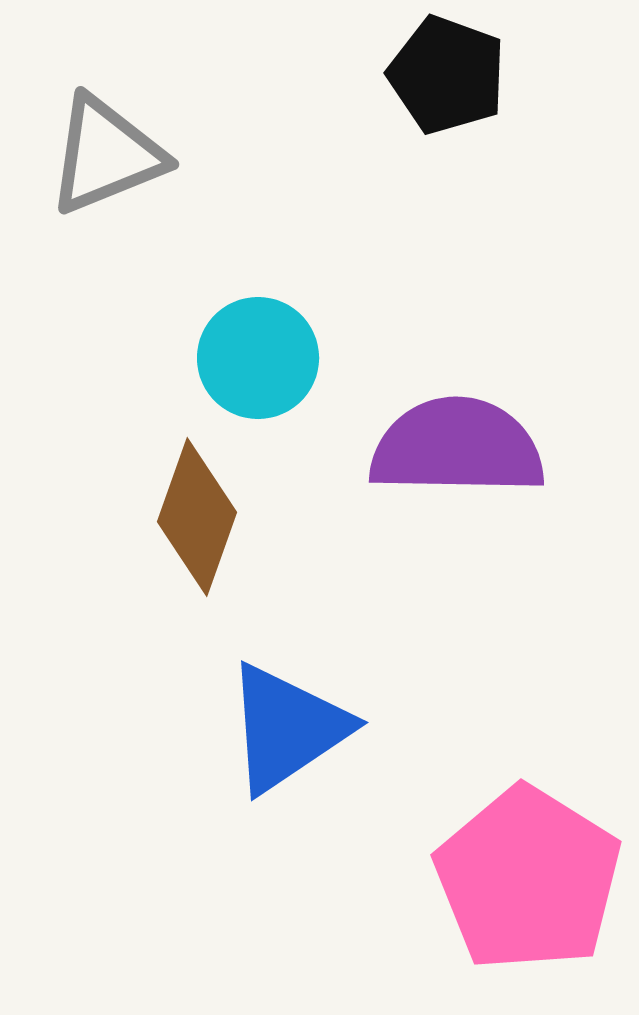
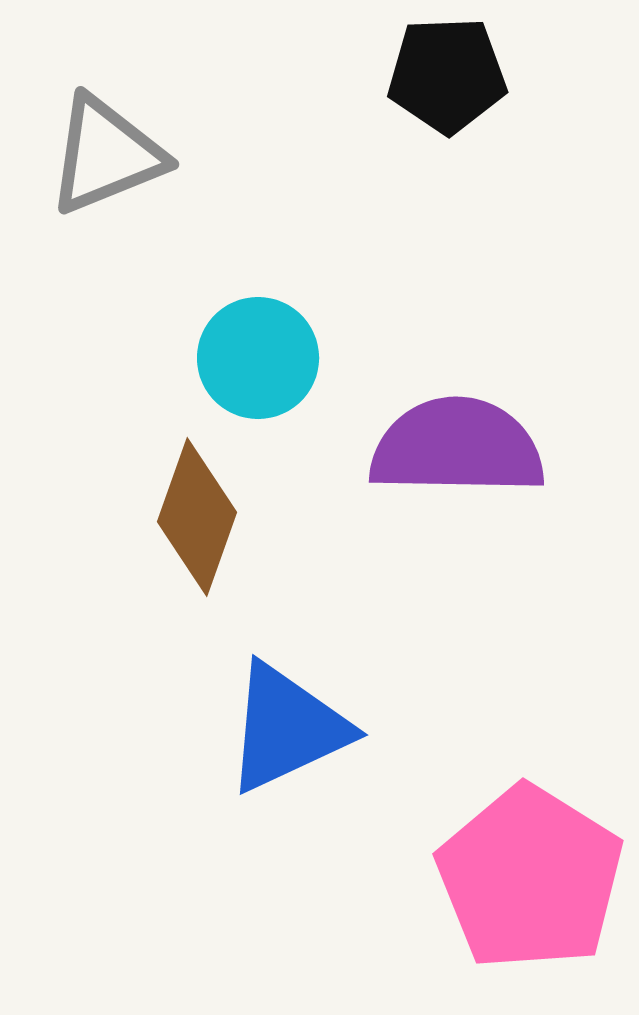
black pentagon: rotated 22 degrees counterclockwise
blue triangle: rotated 9 degrees clockwise
pink pentagon: moved 2 px right, 1 px up
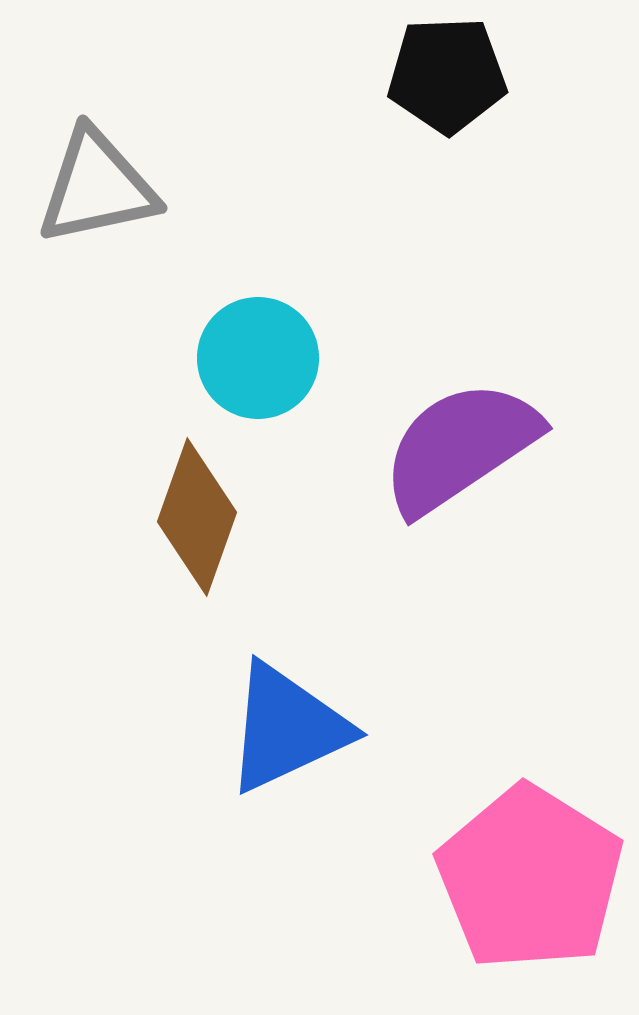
gray triangle: moved 9 px left, 32 px down; rotated 10 degrees clockwise
purple semicircle: moved 3 px right; rotated 35 degrees counterclockwise
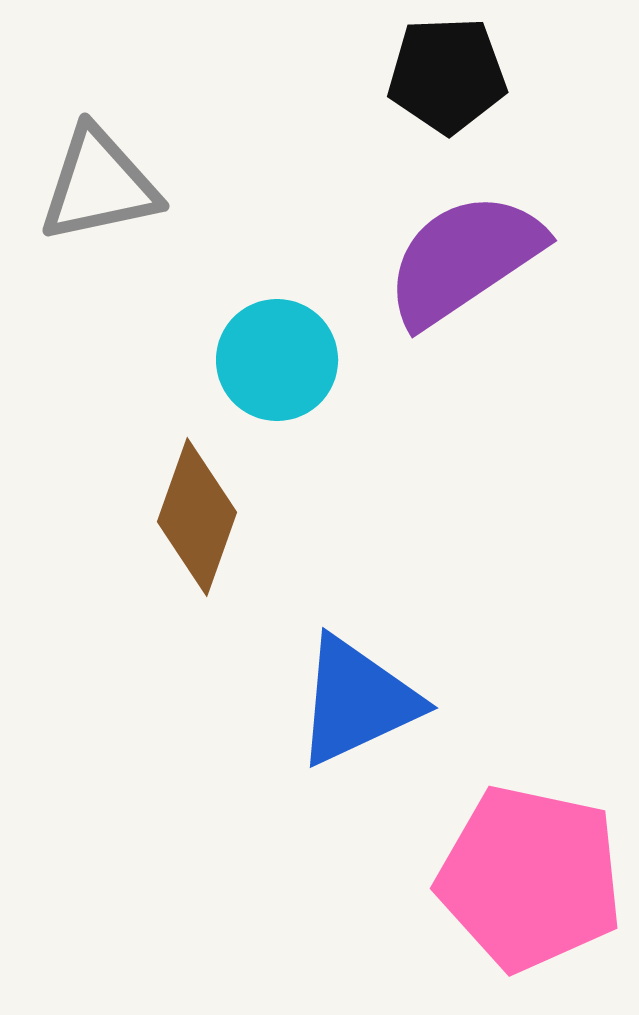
gray triangle: moved 2 px right, 2 px up
cyan circle: moved 19 px right, 2 px down
purple semicircle: moved 4 px right, 188 px up
blue triangle: moved 70 px right, 27 px up
pink pentagon: rotated 20 degrees counterclockwise
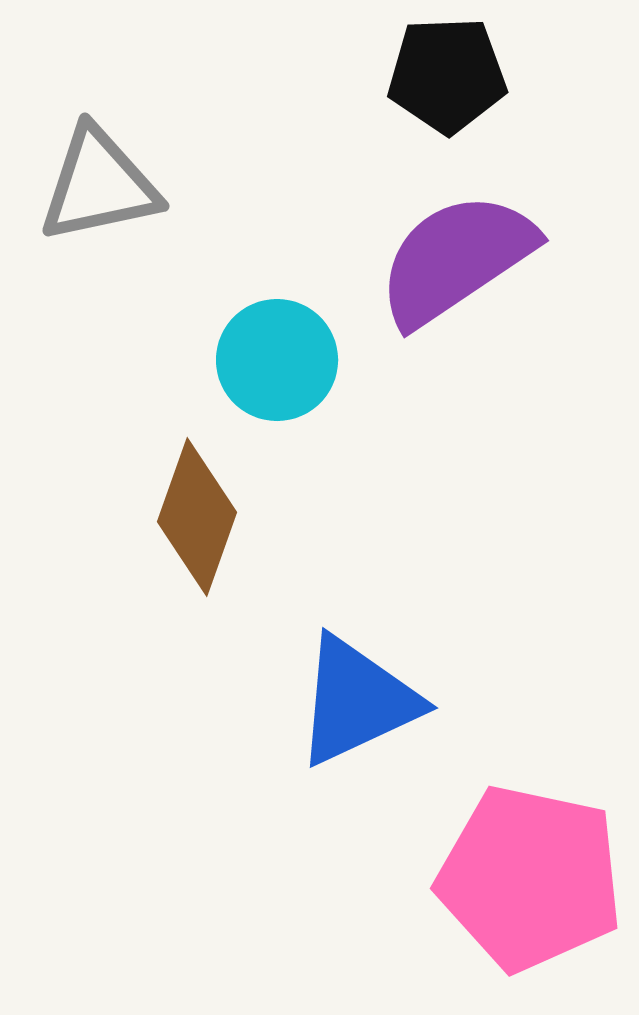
purple semicircle: moved 8 px left
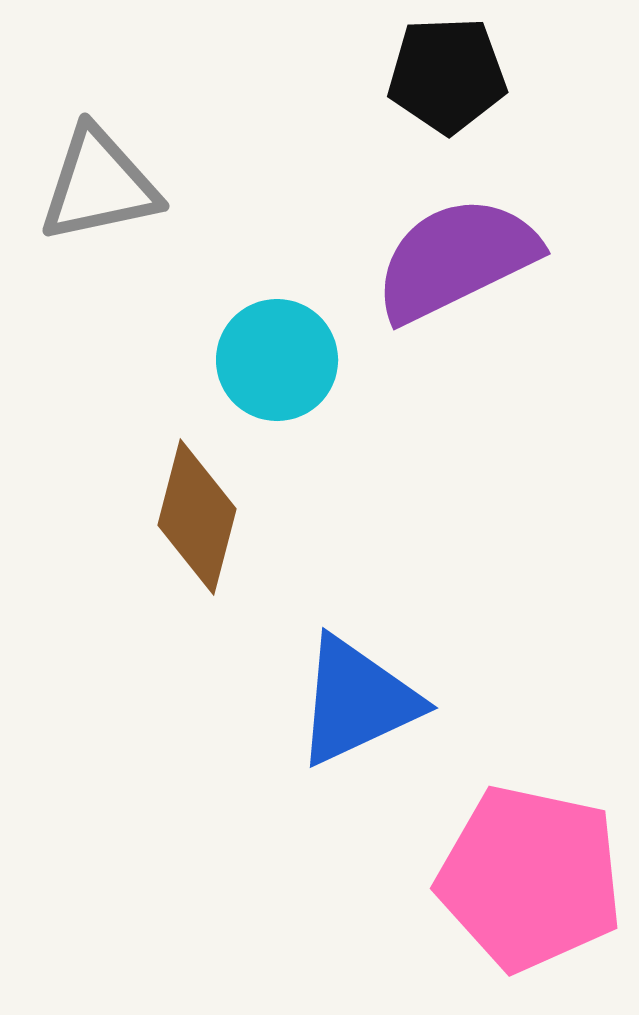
purple semicircle: rotated 8 degrees clockwise
brown diamond: rotated 5 degrees counterclockwise
